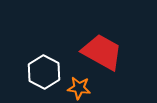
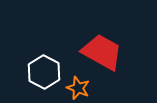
orange star: moved 1 px left; rotated 15 degrees clockwise
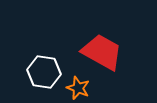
white hexagon: rotated 20 degrees counterclockwise
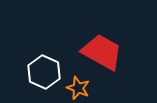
white hexagon: rotated 16 degrees clockwise
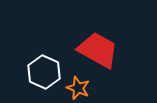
red trapezoid: moved 4 px left, 2 px up
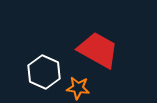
orange star: rotated 15 degrees counterclockwise
